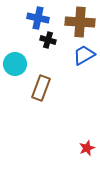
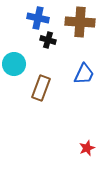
blue trapezoid: moved 19 px down; rotated 145 degrees clockwise
cyan circle: moved 1 px left
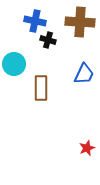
blue cross: moved 3 px left, 3 px down
brown rectangle: rotated 20 degrees counterclockwise
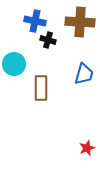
blue trapezoid: rotated 10 degrees counterclockwise
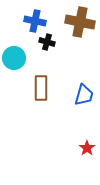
brown cross: rotated 8 degrees clockwise
black cross: moved 1 px left, 2 px down
cyan circle: moved 6 px up
blue trapezoid: moved 21 px down
red star: rotated 14 degrees counterclockwise
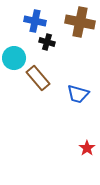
brown rectangle: moved 3 px left, 10 px up; rotated 40 degrees counterclockwise
blue trapezoid: moved 6 px left, 1 px up; rotated 90 degrees clockwise
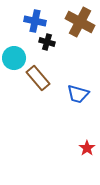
brown cross: rotated 16 degrees clockwise
